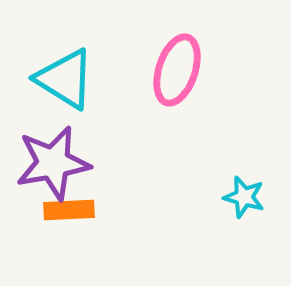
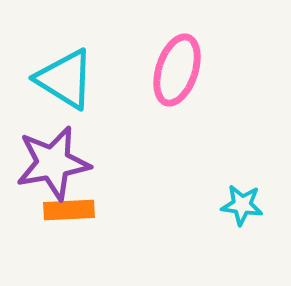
cyan star: moved 2 px left, 8 px down; rotated 9 degrees counterclockwise
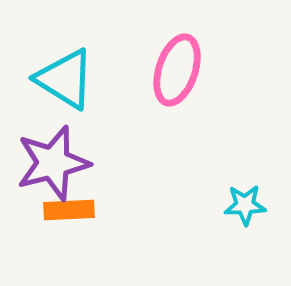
purple star: rotated 4 degrees counterclockwise
cyan star: moved 3 px right; rotated 9 degrees counterclockwise
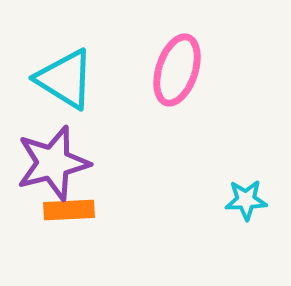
cyan star: moved 1 px right, 5 px up
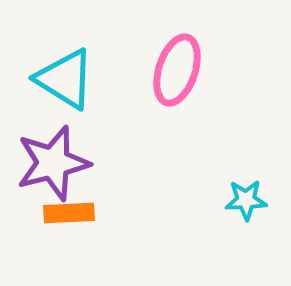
orange rectangle: moved 3 px down
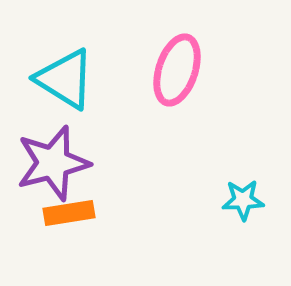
cyan star: moved 3 px left
orange rectangle: rotated 6 degrees counterclockwise
